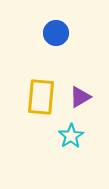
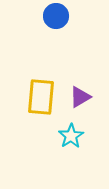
blue circle: moved 17 px up
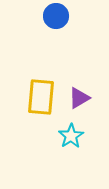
purple triangle: moved 1 px left, 1 px down
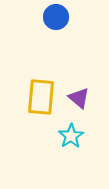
blue circle: moved 1 px down
purple triangle: rotated 50 degrees counterclockwise
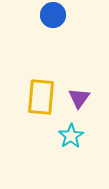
blue circle: moved 3 px left, 2 px up
purple triangle: rotated 25 degrees clockwise
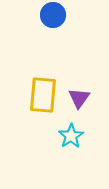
yellow rectangle: moved 2 px right, 2 px up
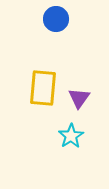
blue circle: moved 3 px right, 4 px down
yellow rectangle: moved 7 px up
